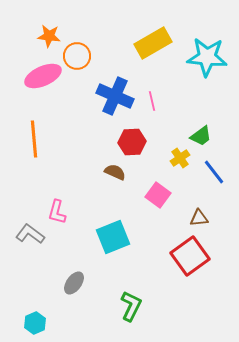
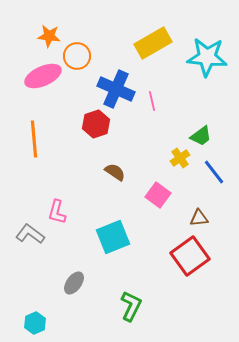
blue cross: moved 1 px right, 7 px up
red hexagon: moved 36 px left, 18 px up; rotated 16 degrees counterclockwise
brown semicircle: rotated 10 degrees clockwise
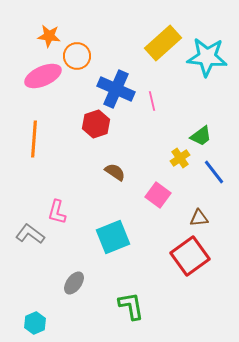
yellow rectangle: moved 10 px right; rotated 12 degrees counterclockwise
orange line: rotated 9 degrees clockwise
green L-shape: rotated 36 degrees counterclockwise
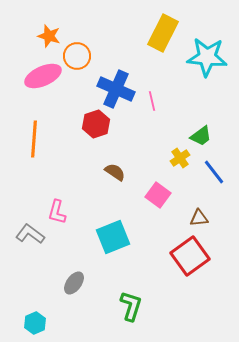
orange star: rotated 10 degrees clockwise
yellow rectangle: moved 10 px up; rotated 21 degrees counterclockwise
green L-shape: rotated 28 degrees clockwise
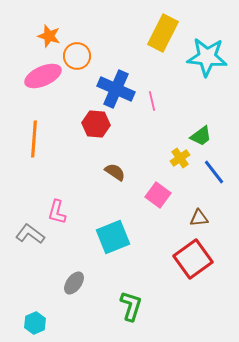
red hexagon: rotated 24 degrees clockwise
red square: moved 3 px right, 3 px down
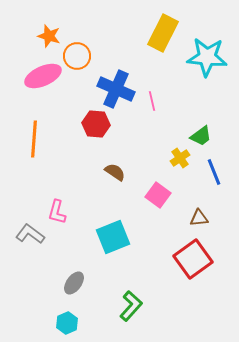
blue line: rotated 16 degrees clockwise
green L-shape: rotated 24 degrees clockwise
cyan hexagon: moved 32 px right
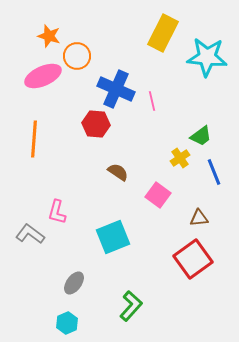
brown semicircle: moved 3 px right
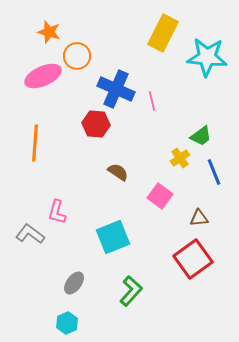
orange star: moved 4 px up
orange line: moved 1 px right, 4 px down
pink square: moved 2 px right, 1 px down
green L-shape: moved 15 px up
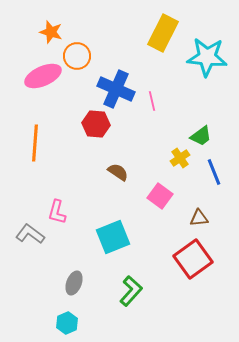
orange star: moved 2 px right
gray ellipse: rotated 15 degrees counterclockwise
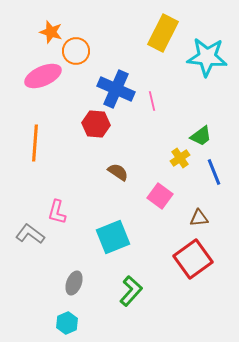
orange circle: moved 1 px left, 5 px up
